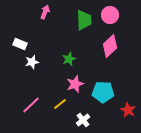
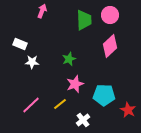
pink arrow: moved 3 px left, 1 px up
white star: rotated 16 degrees clockwise
cyan pentagon: moved 1 px right, 3 px down
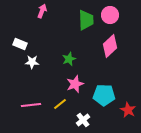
green trapezoid: moved 2 px right
pink line: rotated 36 degrees clockwise
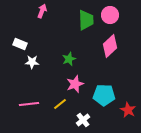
pink line: moved 2 px left, 1 px up
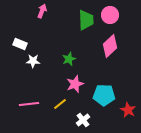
white star: moved 1 px right, 1 px up
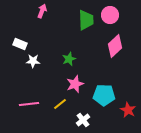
pink diamond: moved 5 px right
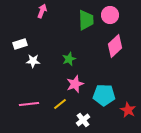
white rectangle: rotated 40 degrees counterclockwise
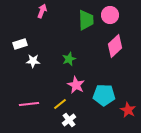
pink star: moved 1 px right, 1 px down; rotated 24 degrees counterclockwise
white cross: moved 14 px left
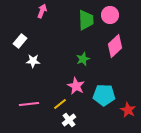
white rectangle: moved 3 px up; rotated 32 degrees counterclockwise
green star: moved 14 px right
pink star: moved 1 px down
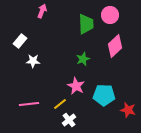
green trapezoid: moved 4 px down
red star: rotated 14 degrees counterclockwise
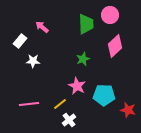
pink arrow: moved 16 px down; rotated 72 degrees counterclockwise
pink star: moved 1 px right
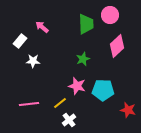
pink diamond: moved 2 px right
pink star: rotated 12 degrees counterclockwise
cyan pentagon: moved 1 px left, 5 px up
yellow line: moved 1 px up
